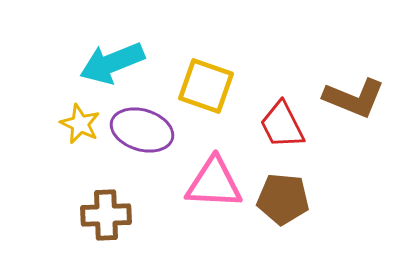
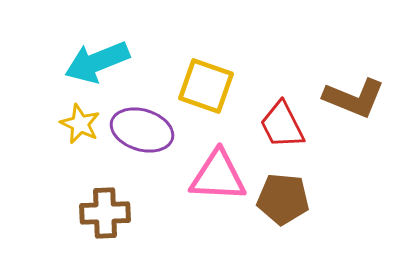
cyan arrow: moved 15 px left, 1 px up
pink triangle: moved 4 px right, 7 px up
brown cross: moved 1 px left, 2 px up
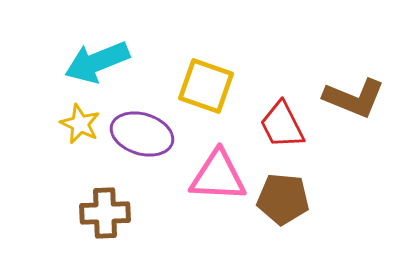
purple ellipse: moved 4 px down
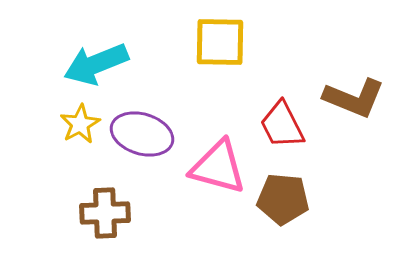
cyan arrow: moved 1 px left, 2 px down
yellow square: moved 14 px right, 44 px up; rotated 18 degrees counterclockwise
yellow star: rotated 18 degrees clockwise
pink triangle: moved 9 px up; rotated 12 degrees clockwise
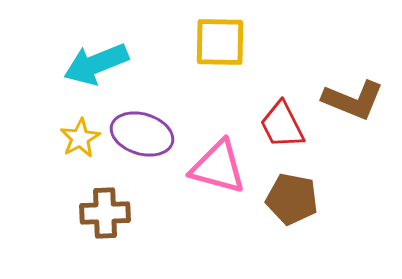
brown L-shape: moved 1 px left, 2 px down
yellow star: moved 14 px down
brown pentagon: moved 9 px right; rotated 6 degrees clockwise
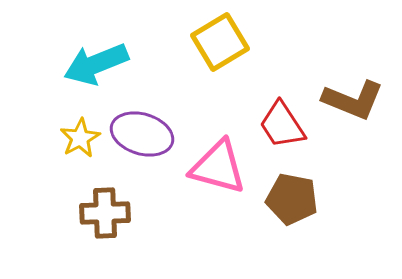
yellow square: rotated 32 degrees counterclockwise
red trapezoid: rotated 6 degrees counterclockwise
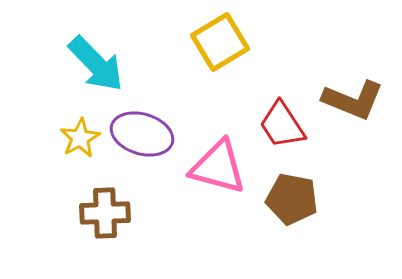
cyan arrow: rotated 112 degrees counterclockwise
